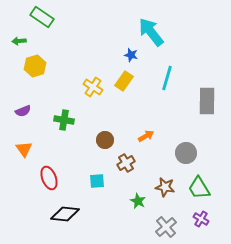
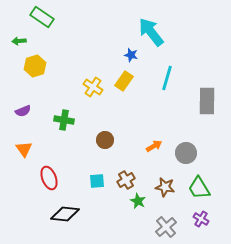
orange arrow: moved 8 px right, 10 px down
brown cross: moved 17 px down
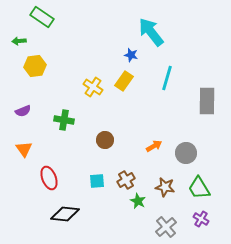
yellow hexagon: rotated 10 degrees clockwise
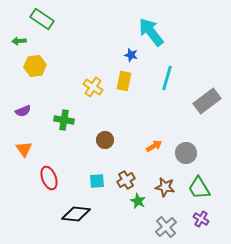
green rectangle: moved 2 px down
yellow rectangle: rotated 24 degrees counterclockwise
gray rectangle: rotated 52 degrees clockwise
black diamond: moved 11 px right
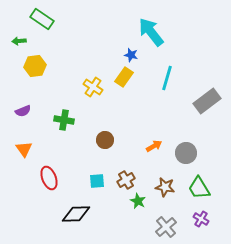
yellow rectangle: moved 4 px up; rotated 24 degrees clockwise
black diamond: rotated 8 degrees counterclockwise
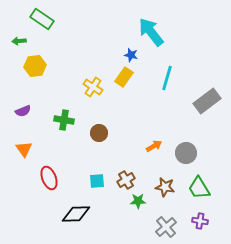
brown circle: moved 6 px left, 7 px up
green star: rotated 28 degrees counterclockwise
purple cross: moved 1 px left, 2 px down; rotated 21 degrees counterclockwise
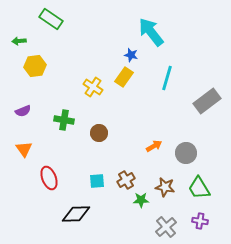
green rectangle: moved 9 px right
green star: moved 3 px right, 1 px up
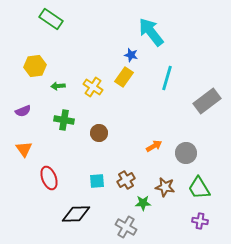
green arrow: moved 39 px right, 45 px down
green star: moved 2 px right, 3 px down
gray cross: moved 40 px left; rotated 20 degrees counterclockwise
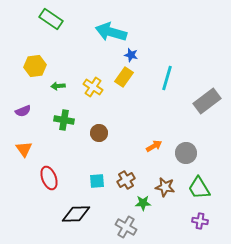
cyan arrow: moved 40 px left; rotated 36 degrees counterclockwise
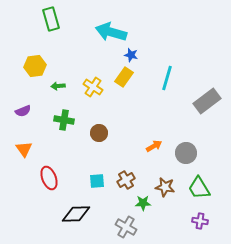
green rectangle: rotated 40 degrees clockwise
